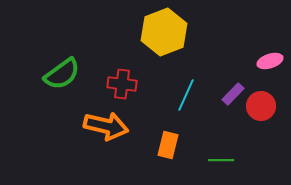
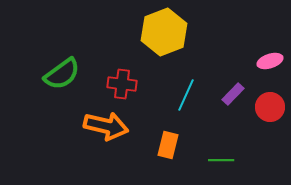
red circle: moved 9 px right, 1 px down
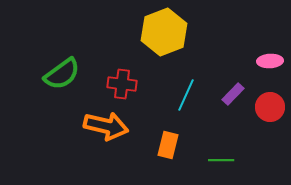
pink ellipse: rotated 15 degrees clockwise
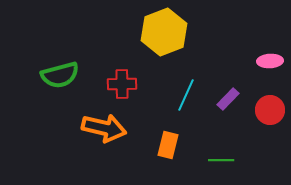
green semicircle: moved 2 px left, 1 px down; rotated 21 degrees clockwise
red cross: rotated 8 degrees counterclockwise
purple rectangle: moved 5 px left, 5 px down
red circle: moved 3 px down
orange arrow: moved 2 px left, 2 px down
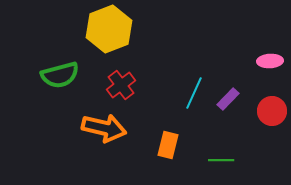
yellow hexagon: moved 55 px left, 3 px up
red cross: moved 1 px left, 1 px down; rotated 36 degrees counterclockwise
cyan line: moved 8 px right, 2 px up
red circle: moved 2 px right, 1 px down
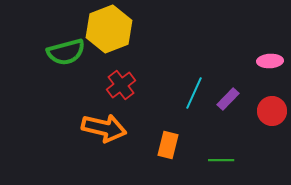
green semicircle: moved 6 px right, 23 px up
